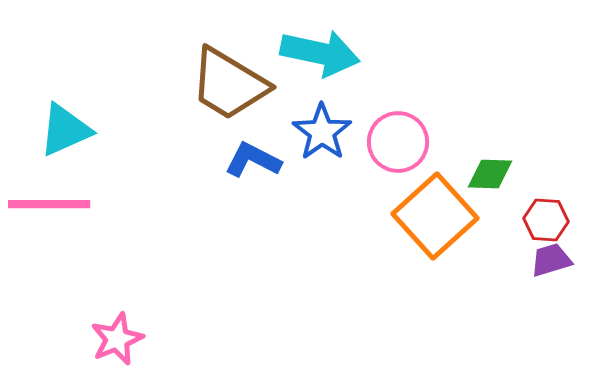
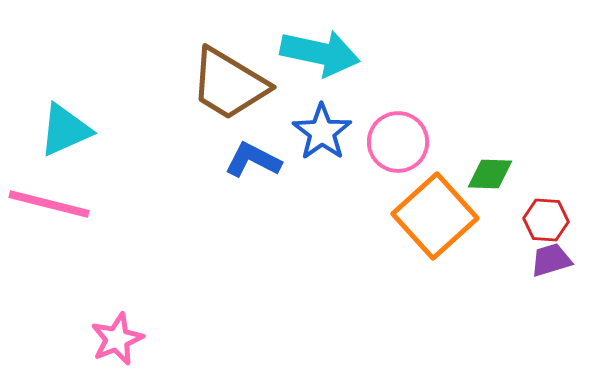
pink line: rotated 14 degrees clockwise
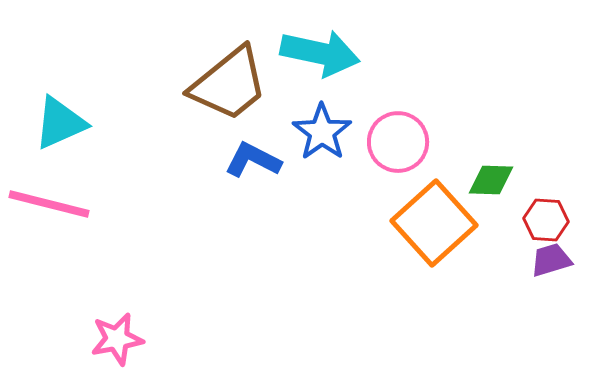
brown trapezoid: rotated 70 degrees counterclockwise
cyan triangle: moved 5 px left, 7 px up
green diamond: moved 1 px right, 6 px down
orange square: moved 1 px left, 7 px down
pink star: rotated 12 degrees clockwise
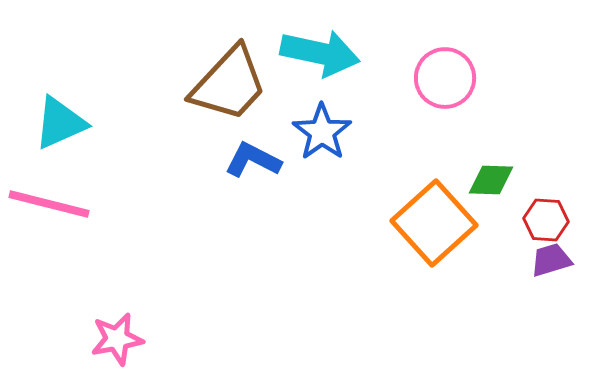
brown trapezoid: rotated 8 degrees counterclockwise
pink circle: moved 47 px right, 64 px up
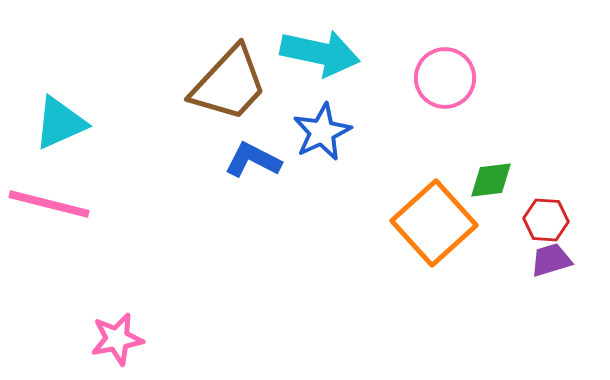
blue star: rotated 10 degrees clockwise
green diamond: rotated 9 degrees counterclockwise
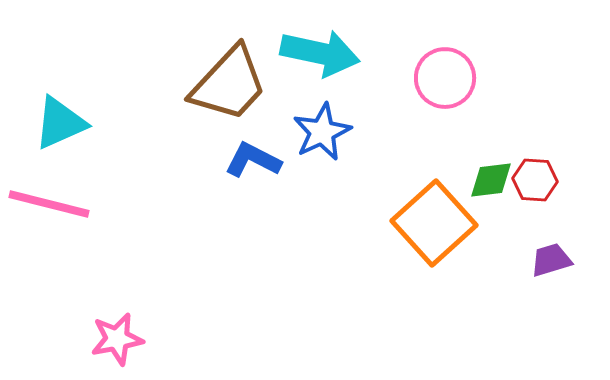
red hexagon: moved 11 px left, 40 px up
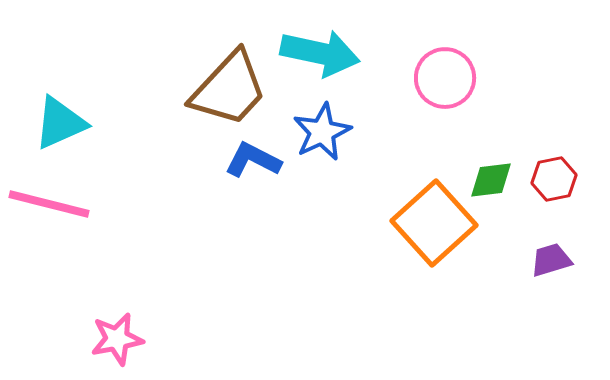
brown trapezoid: moved 5 px down
red hexagon: moved 19 px right, 1 px up; rotated 15 degrees counterclockwise
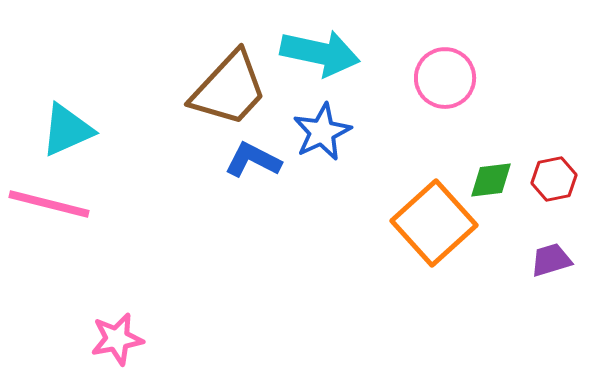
cyan triangle: moved 7 px right, 7 px down
